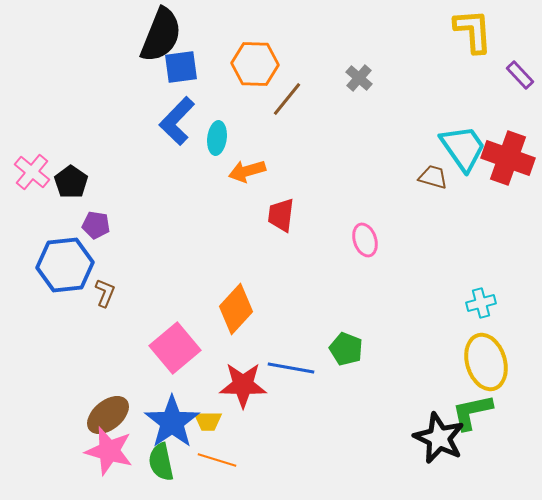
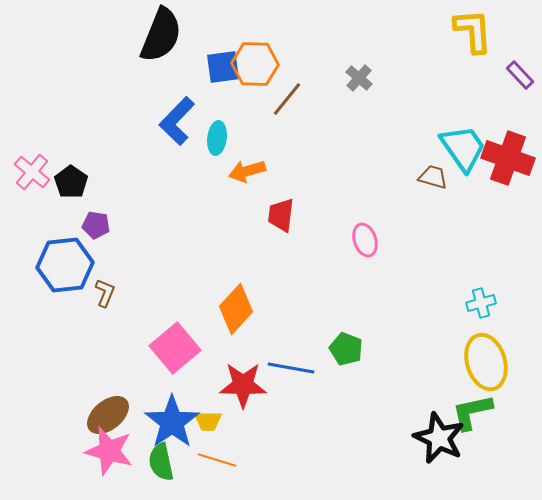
blue square: moved 42 px right
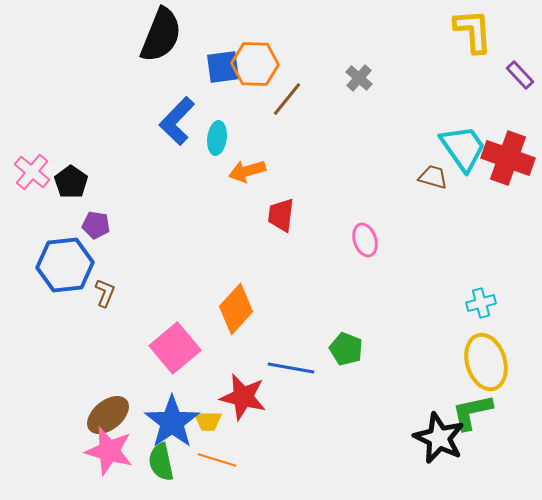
red star: moved 12 px down; rotated 12 degrees clockwise
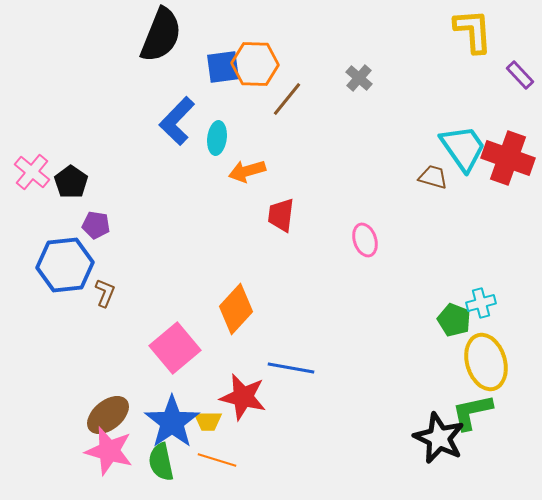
green pentagon: moved 108 px right, 29 px up
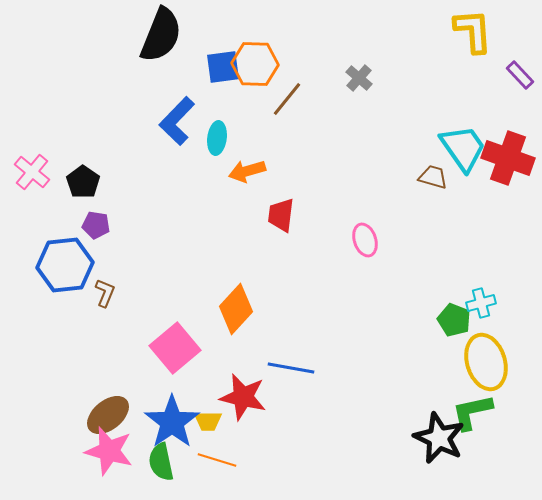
black pentagon: moved 12 px right
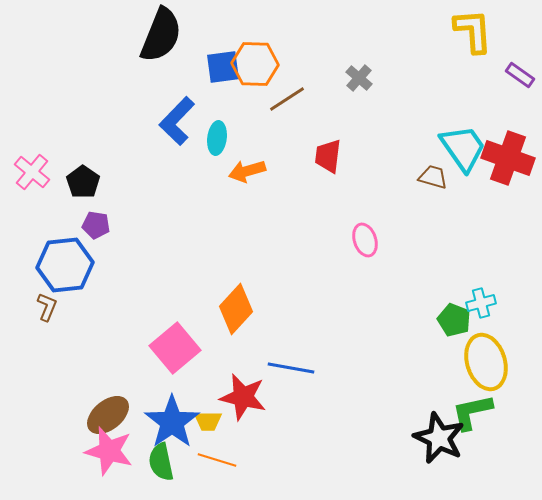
purple rectangle: rotated 12 degrees counterclockwise
brown line: rotated 18 degrees clockwise
red trapezoid: moved 47 px right, 59 px up
brown L-shape: moved 58 px left, 14 px down
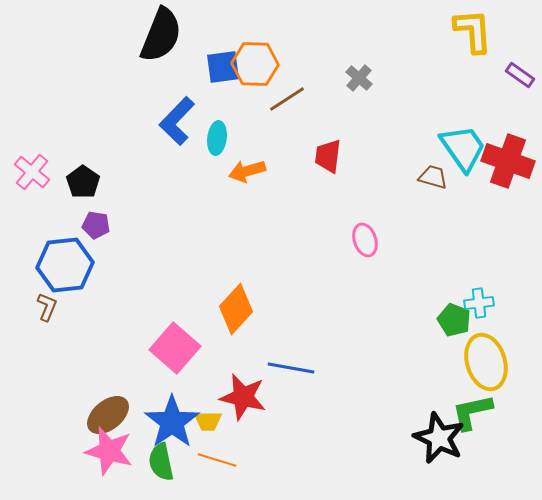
red cross: moved 3 px down
cyan cross: moved 2 px left; rotated 8 degrees clockwise
pink square: rotated 9 degrees counterclockwise
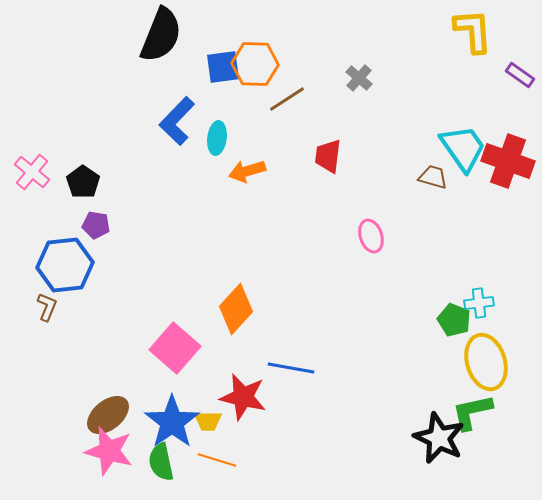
pink ellipse: moved 6 px right, 4 px up
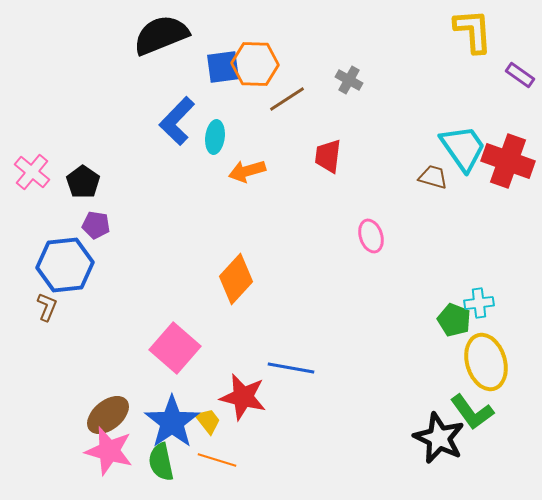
black semicircle: rotated 134 degrees counterclockwise
gray cross: moved 10 px left, 2 px down; rotated 12 degrees counterclockwise
cyan ellipse: moved 2 px left, 1 px up
orange diamond: moved 30 px up
green L-shape: rotated 114 degrees counterclockwise
yellow trapezoid: rotated 128 degrees counterclockwise
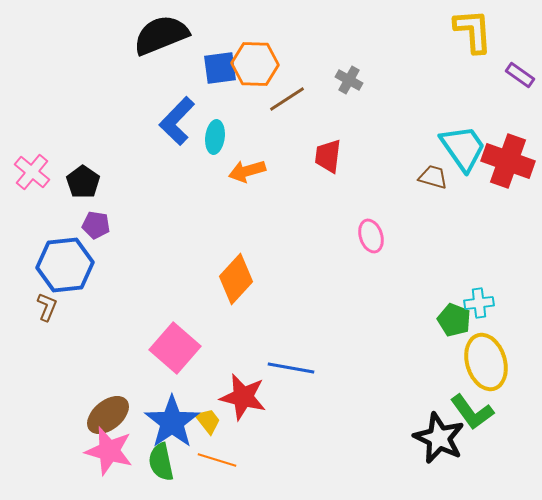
blue square: moved 3 px left, 1 px down
